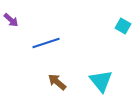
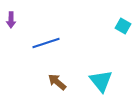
purple arrow: rotated 49 degrees clockwise
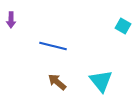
blue line: moved 7 px right, 3 px down; rotated 32 degrees clockwise
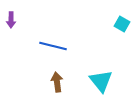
cyan square: moved 1 px left, 2 px up
brown arrow: rotated 42 degrees clockwise
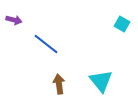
purple arrow: moved 3 px right; rotated 77 degrees counterclockwise
blue line: moved 7 px left, 2 px up; rotated 24 degrees clockwise
brown arrow: moved 2 px right, 2 px down
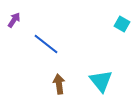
purple arrow: rotated 70 degrees counterclockwise
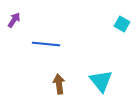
blue line: rotated 32 degrees counterclockwise
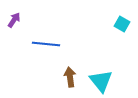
brown arrow: moved 11 px right, 7 px up
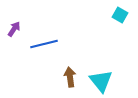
purple arrow: moved 9 px down
cyan square: moved 2 px left, 9 px up
blue line: moved 2 px left; rotated 20 degrees counterclockwise
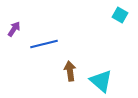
brown arrow: moved 6 px up
cyan triangle: rotated 10 degrees counterclockwise
